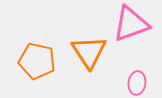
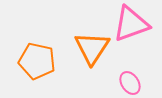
orange triangle: moved 3 px right, 4 px up; rotated 6 degrees clockwise
pink ellipse: moved 7 px left; rotated 40 degrees counterclockwise
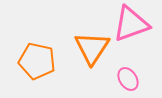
pink ellipse: moved 2 px left, 4 px up
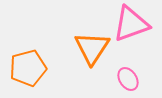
orange pentagon: moved 9 px left, 7 px down; rotated 27 degrees counterclockwise
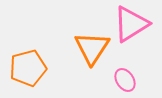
pink triangle: rotated 12 degrees counterclockwise
pink ellipse: moved 3 px left, 1 px down
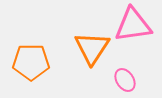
pink triangle: moved 2 px right, 1 px down; rotated 24 degrees clockwise
orange pentagon: moved 3 px right, 6 px up; rotated 15 degrees clockwise
